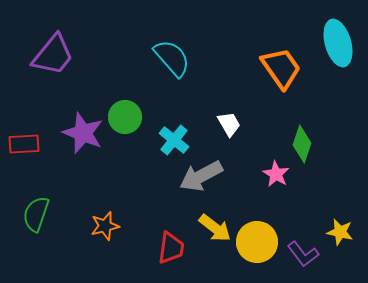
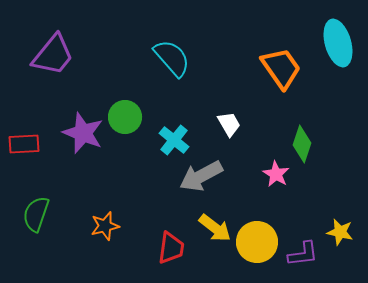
purple L-shape: rotated 60 degrees counterclockwise
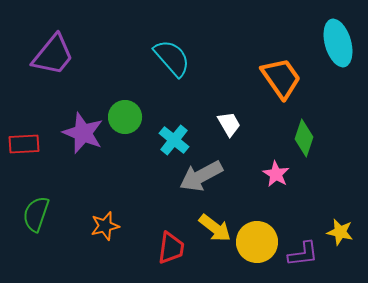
orange trapezoid: moved 10 px down
green diamond: moved 2 px right, 6 px up
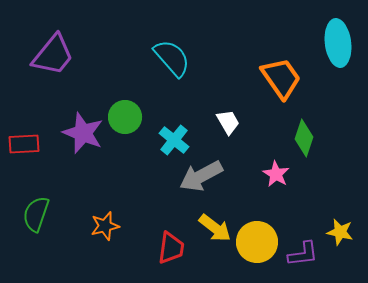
cyan ellipse: rotated 9 degrees clockwise
white trapezoid: moved 1 px left, 2 px up
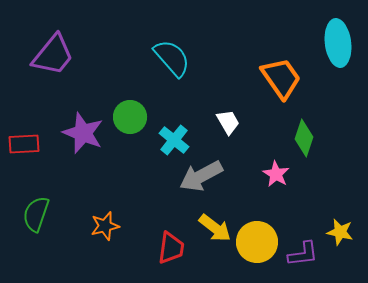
green circle: moved 5 px right
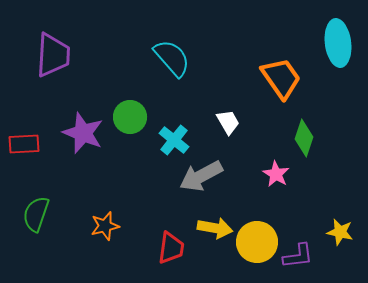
purple trapezoid: rotated 36 degrees counterclockwise
yellow arrow: rotated 28 degrees counterclockwise
purple L-shape: moved 5 px left, 2 px down
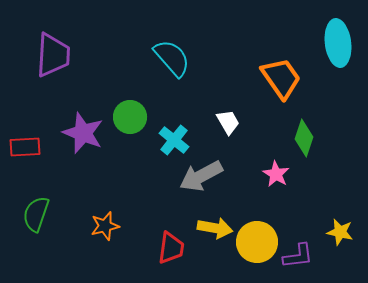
red rectangle: moved 1 px right, 3 px down
